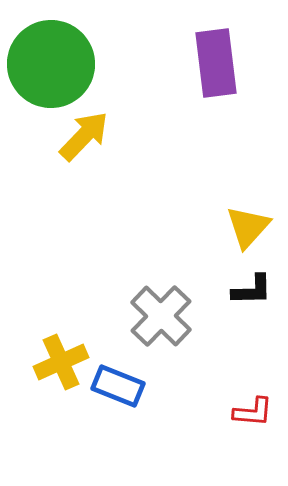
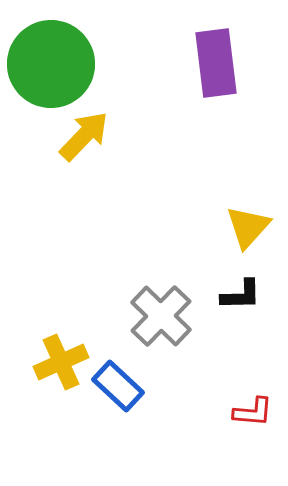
black L-shape: moved 11 px left, 5 px down
blue rectangle: rotated 21 degrees clockwise
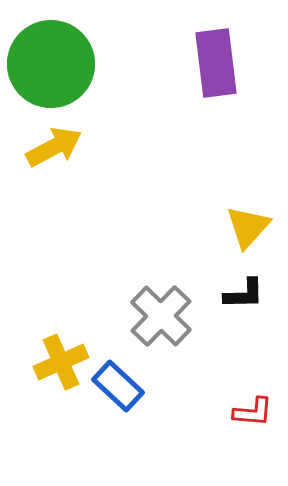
yellow arrow: moved 30 px left, 11 px down; rotated 18 degrees clockwise
black L-shape: moved 3 px right, 1 px up
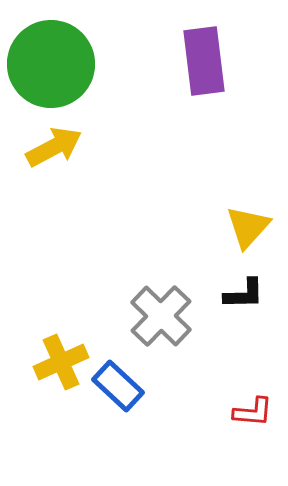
purple rectangle: moved 12 px left, 2 px up
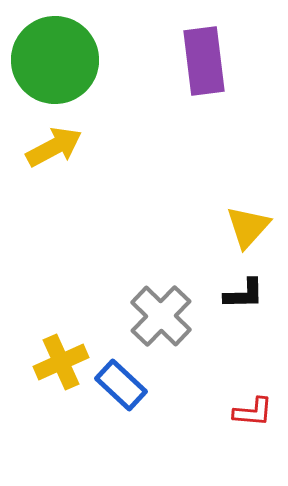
green circle: moved 4 px right, 4 px up
blue rectangle: moved 3 px right, 1 px up
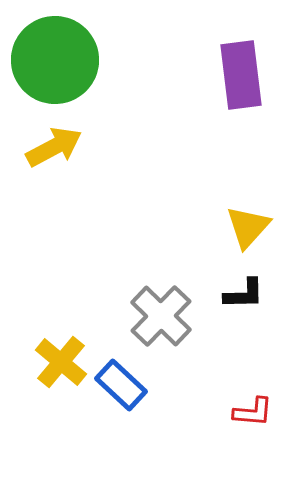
purple rectangle: moved 37 px right, 14 px down
yellow cross: rotated 26 degrees counterclockwise
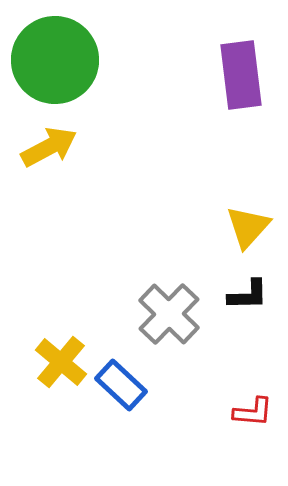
yellow arrow: moved 5 px left
black L-shape: moved 4 px right, 1 px down
gray cross: moved 8 px right, 2 px up
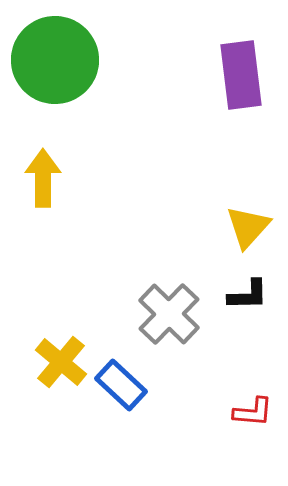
yellow arrow: moved 6 px left, 31 px down; rotated 62 degrees counterclockwise
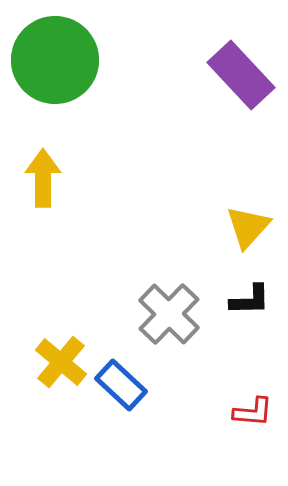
purple rectangle: rotated 36 degrees counterclockwise
black L-shape: moved 2 px right, 5 px down
